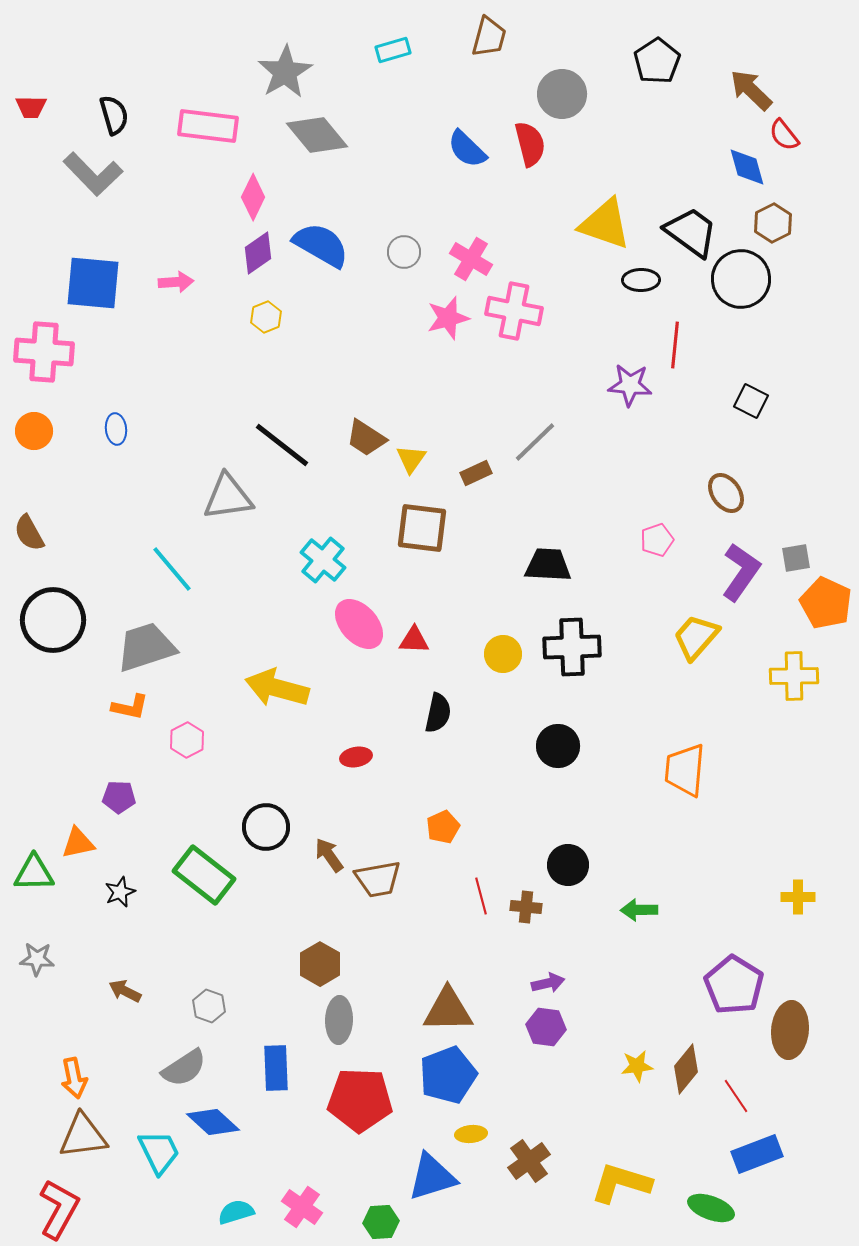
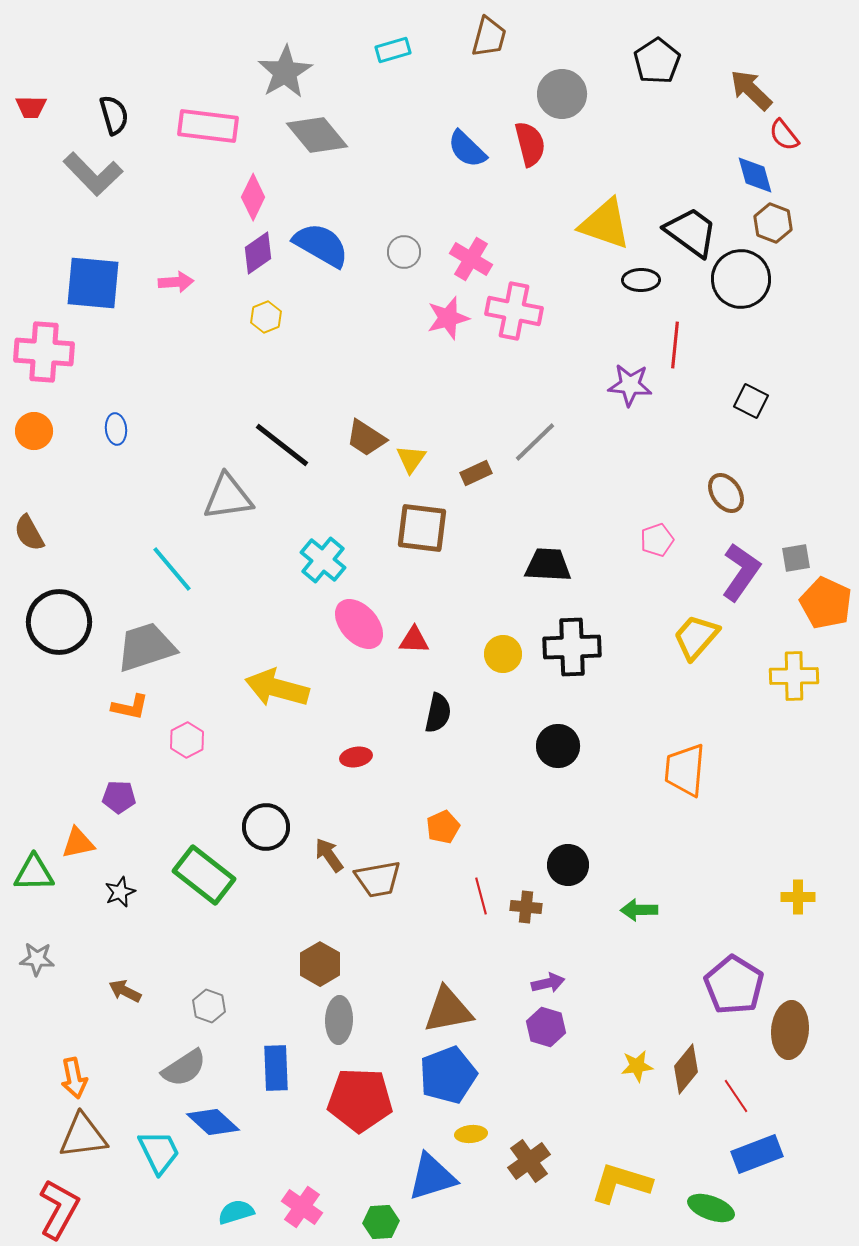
blue diamond at (747, 167): moved 8 px right, 8 px down
brown hexagon at (773, 223): rotated 12 degrees counterclockwise
black circle at (53, 620): moved 6 px right, 2 px down
brown triangle at (448, 1010): rotated 10 degrees counterclockwise
purple hexagon at (546, 1027): rotated 9 degrees clockwise
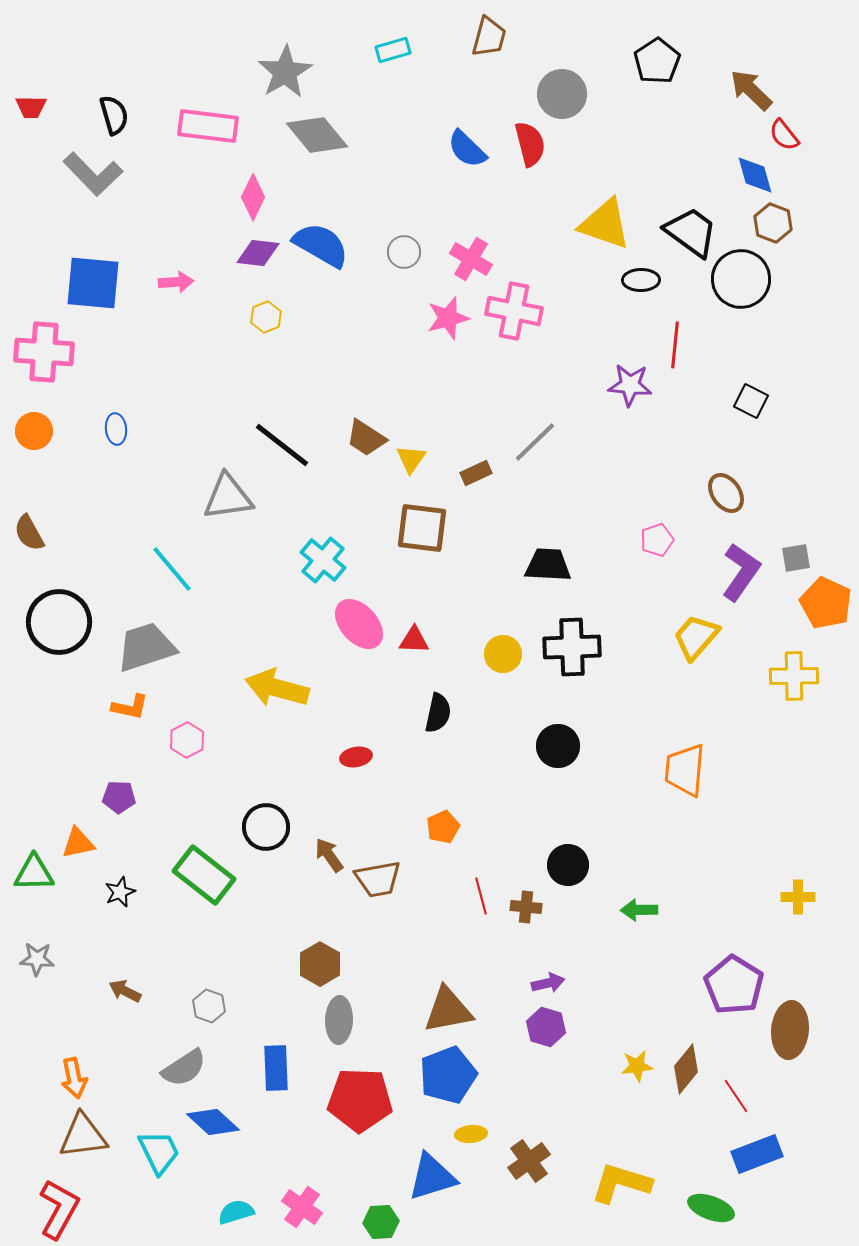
purple diamond at (258, 253): rotated 42 degrees clockwise
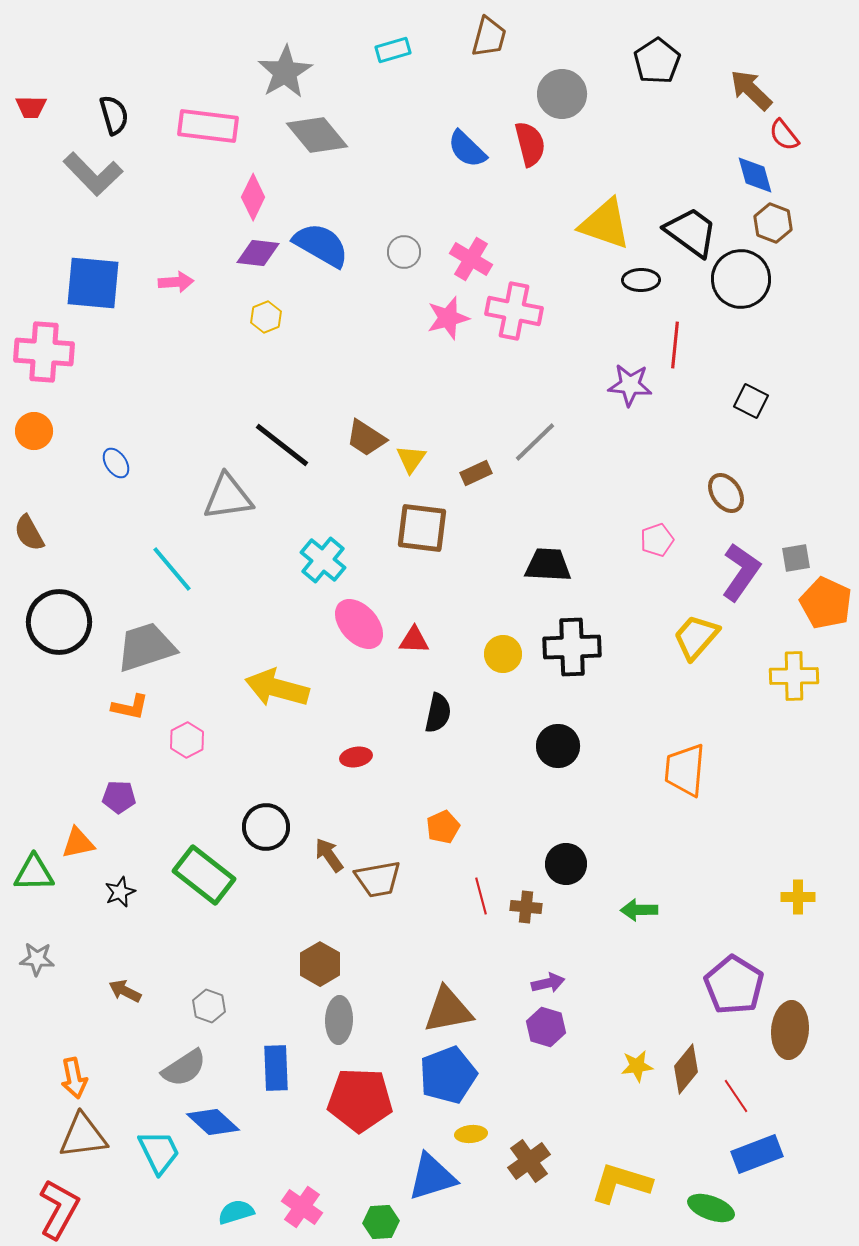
blue ellipse at (116, 429): moved 34 px down; rotated 28 degrees counterclockwise
black circle at (568, 865): moved 2 px left, 1 px up
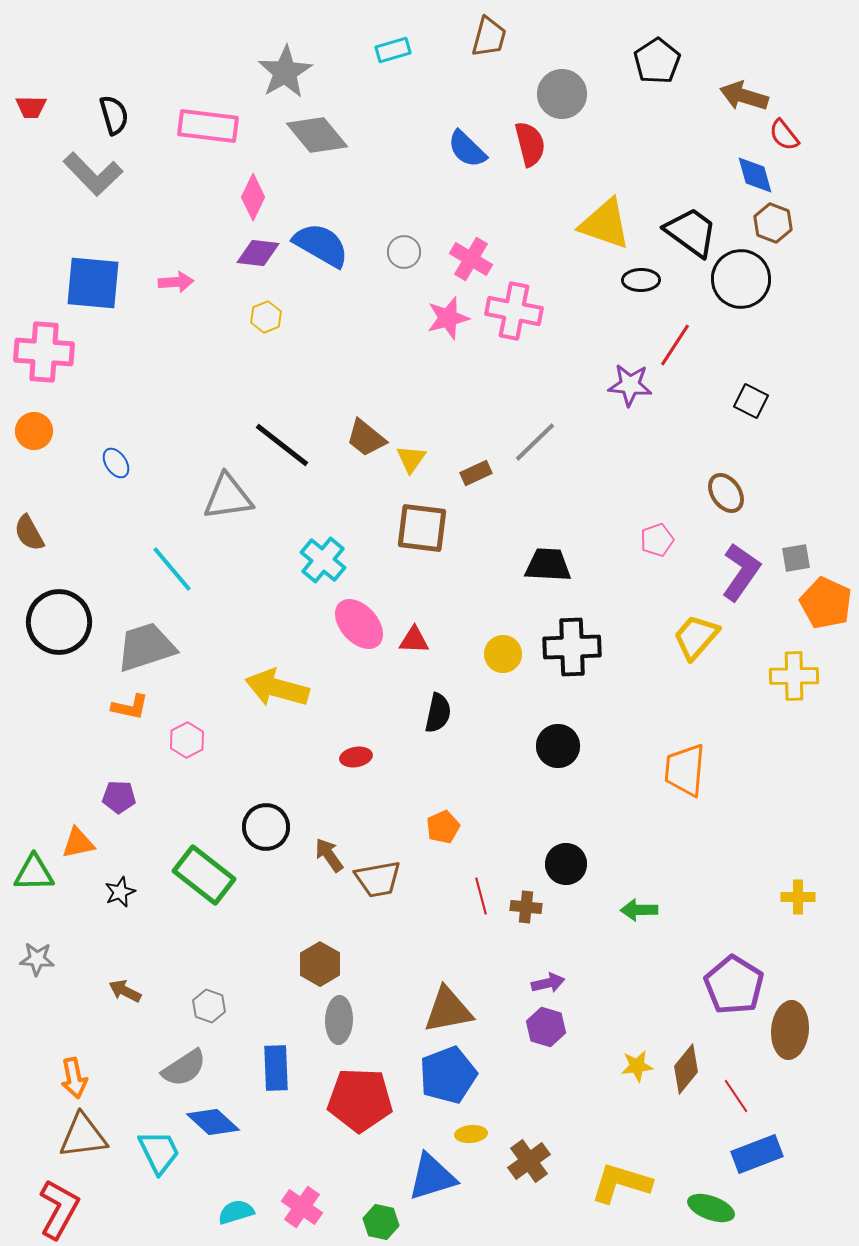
brown arrow at (751, 90): moved 7 px left, 6 px down; rotated 27 degrees counterclockwise
red line at (675, 345): rotated 27 degrees clockwise
brown trapezoid at (366, 438): rotated 6 degrees clockwise
green hexagon at (381, 1222): rotated 16 degrees clockwise
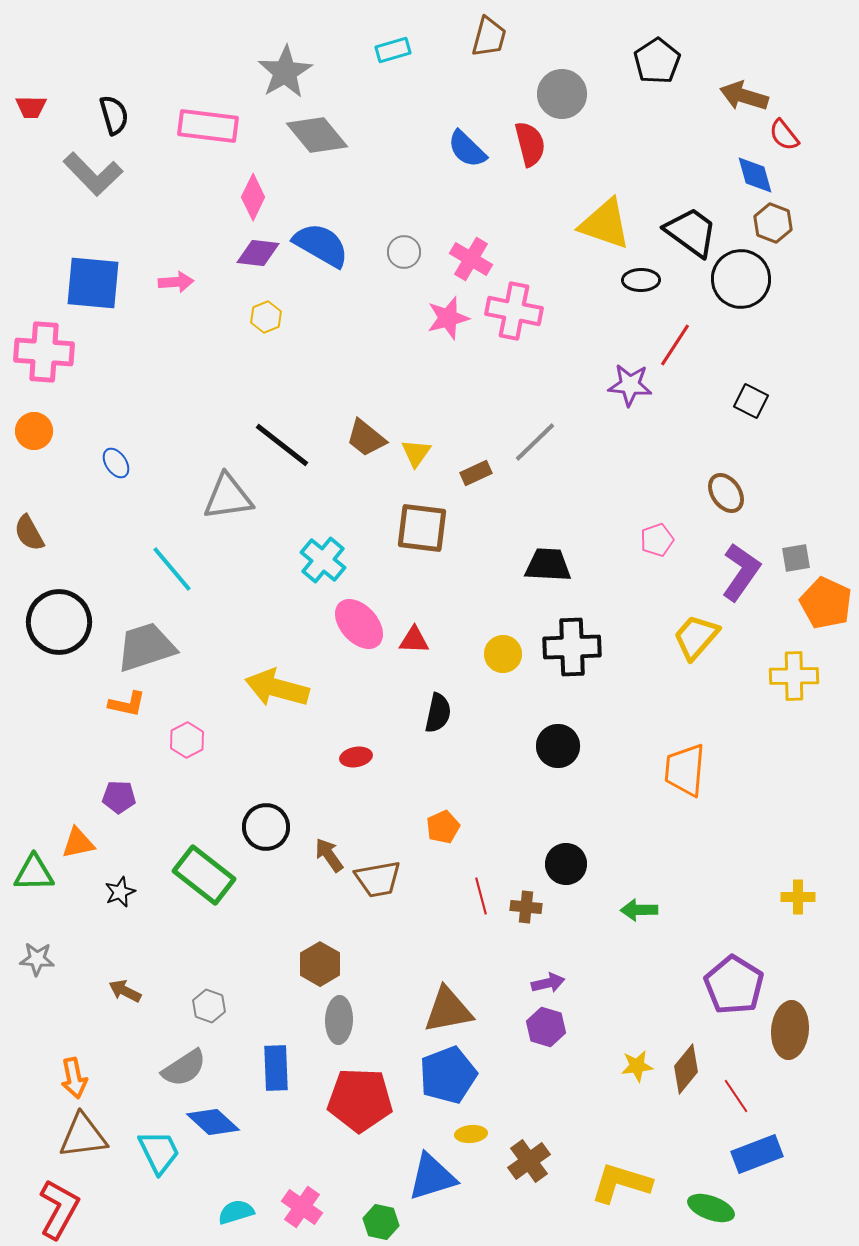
yellow triangle at (411, 459): moved 5 px right, 6 px up
orange L-shape at (130, 707): moved 3 px left, 3 px up
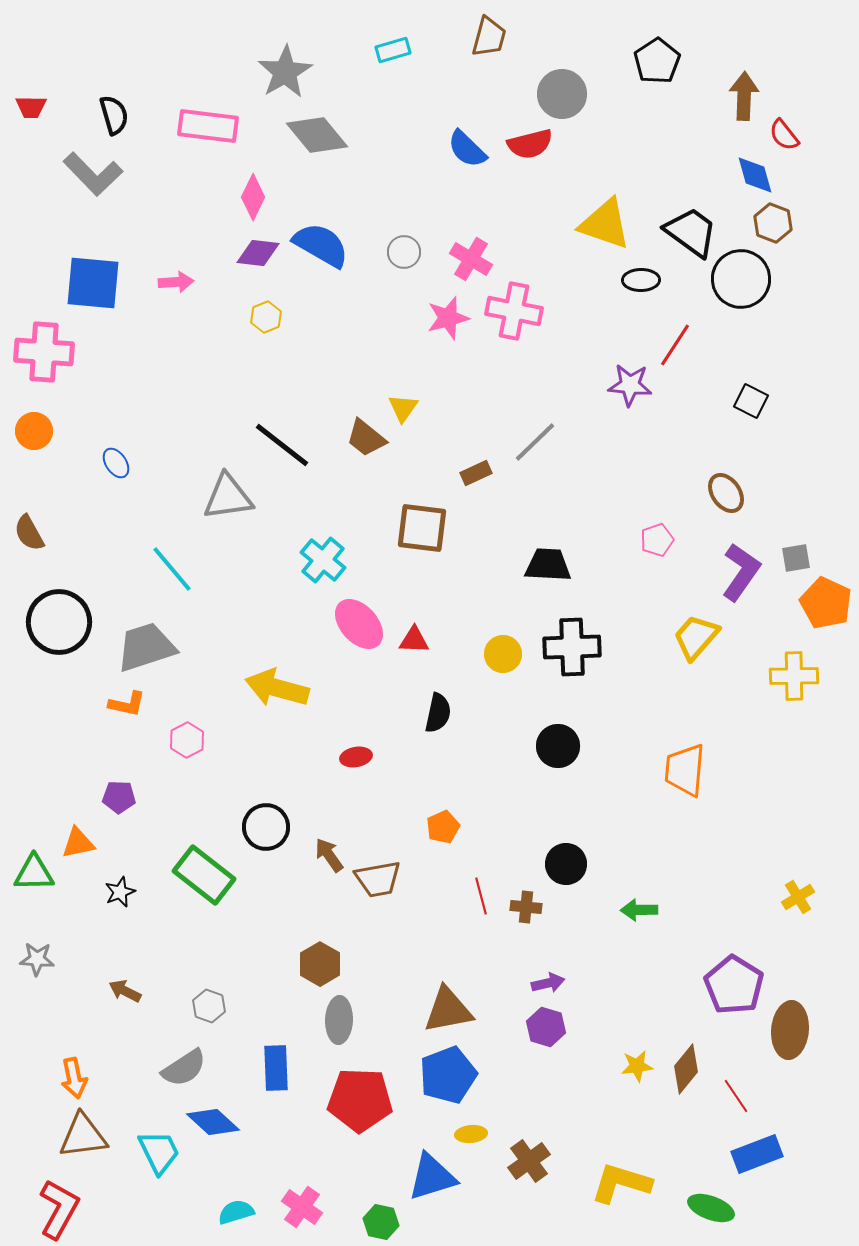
brown arrow at (744, 96): rotated 75 degrees clockwise
red semicircle at (530, 144): rotated 90 degrees clockwise
yellow triangle at (416, 453): moved 13 px left, 45 px up
yellow cross at (798, 897): rotated 32 degrees counterclockwise
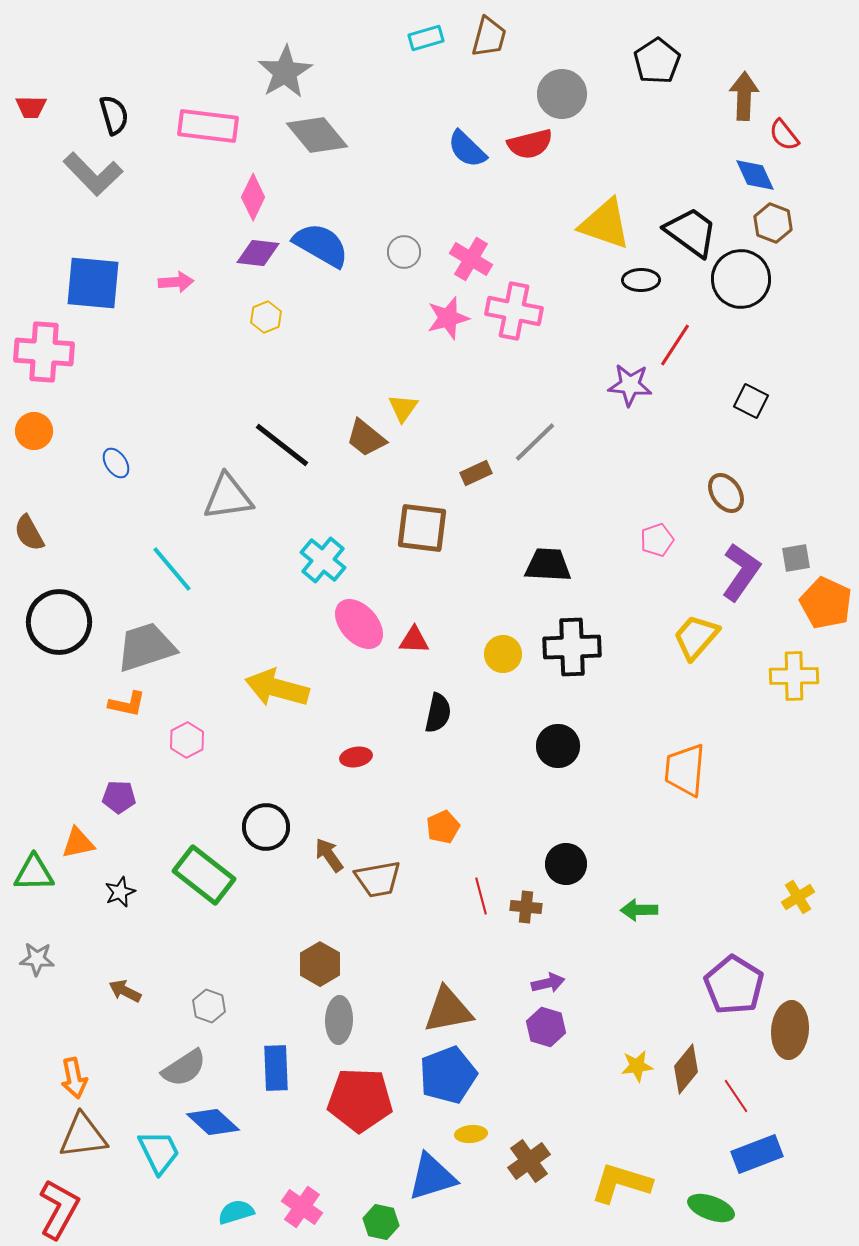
cyan rectangle at (393, 50): moved 33 px right, 12 px up
blue diamond at (755, 175): rotated 9 degrees counterclockwise
